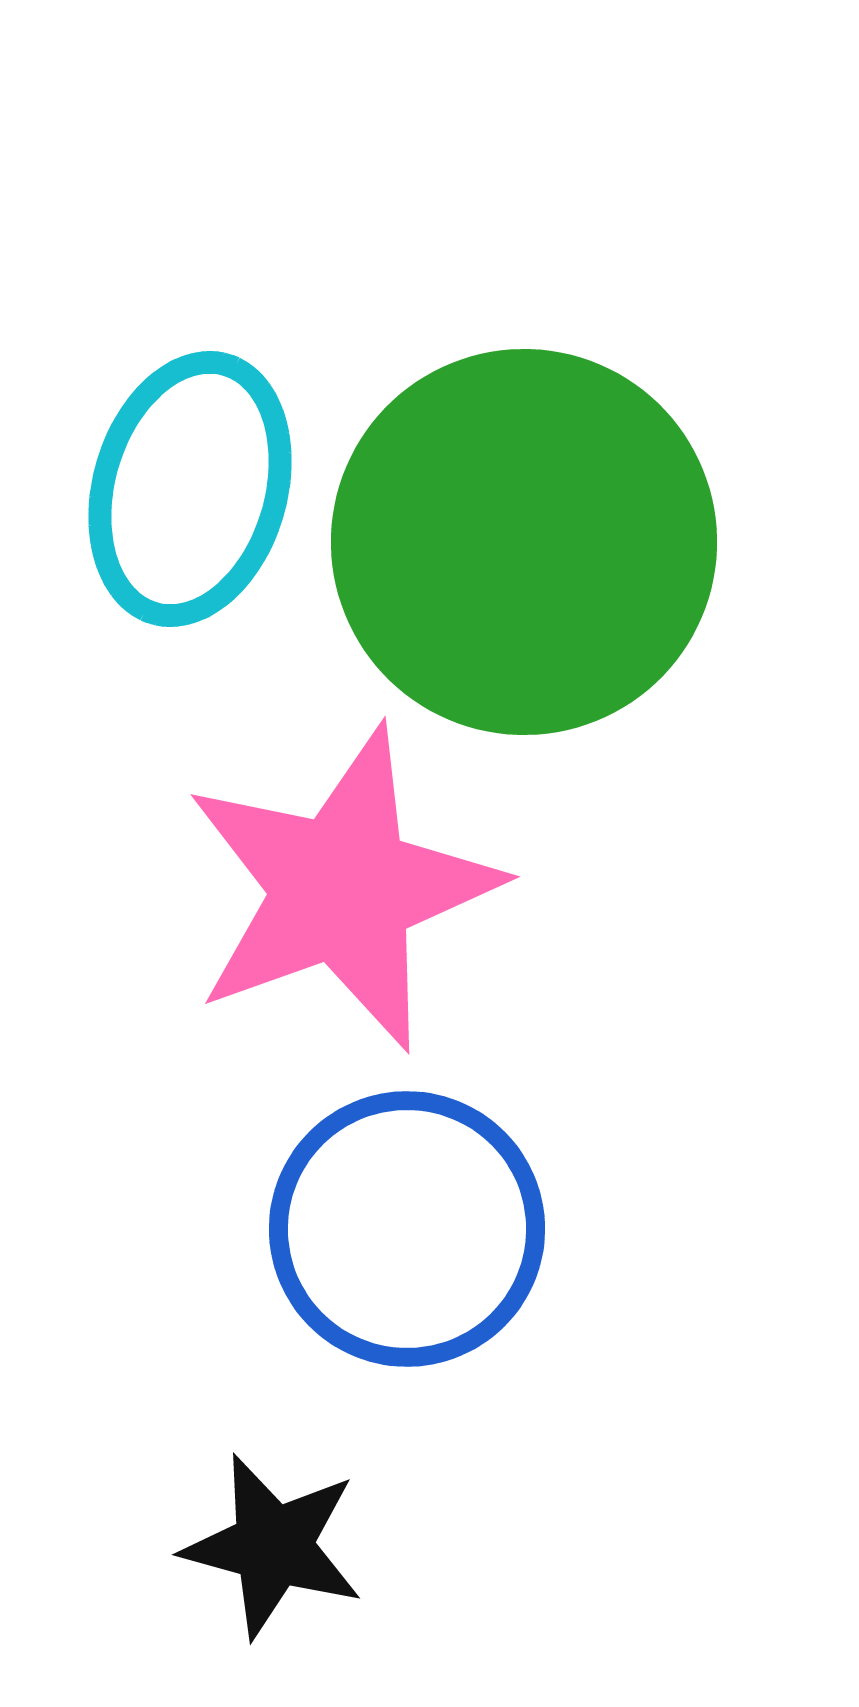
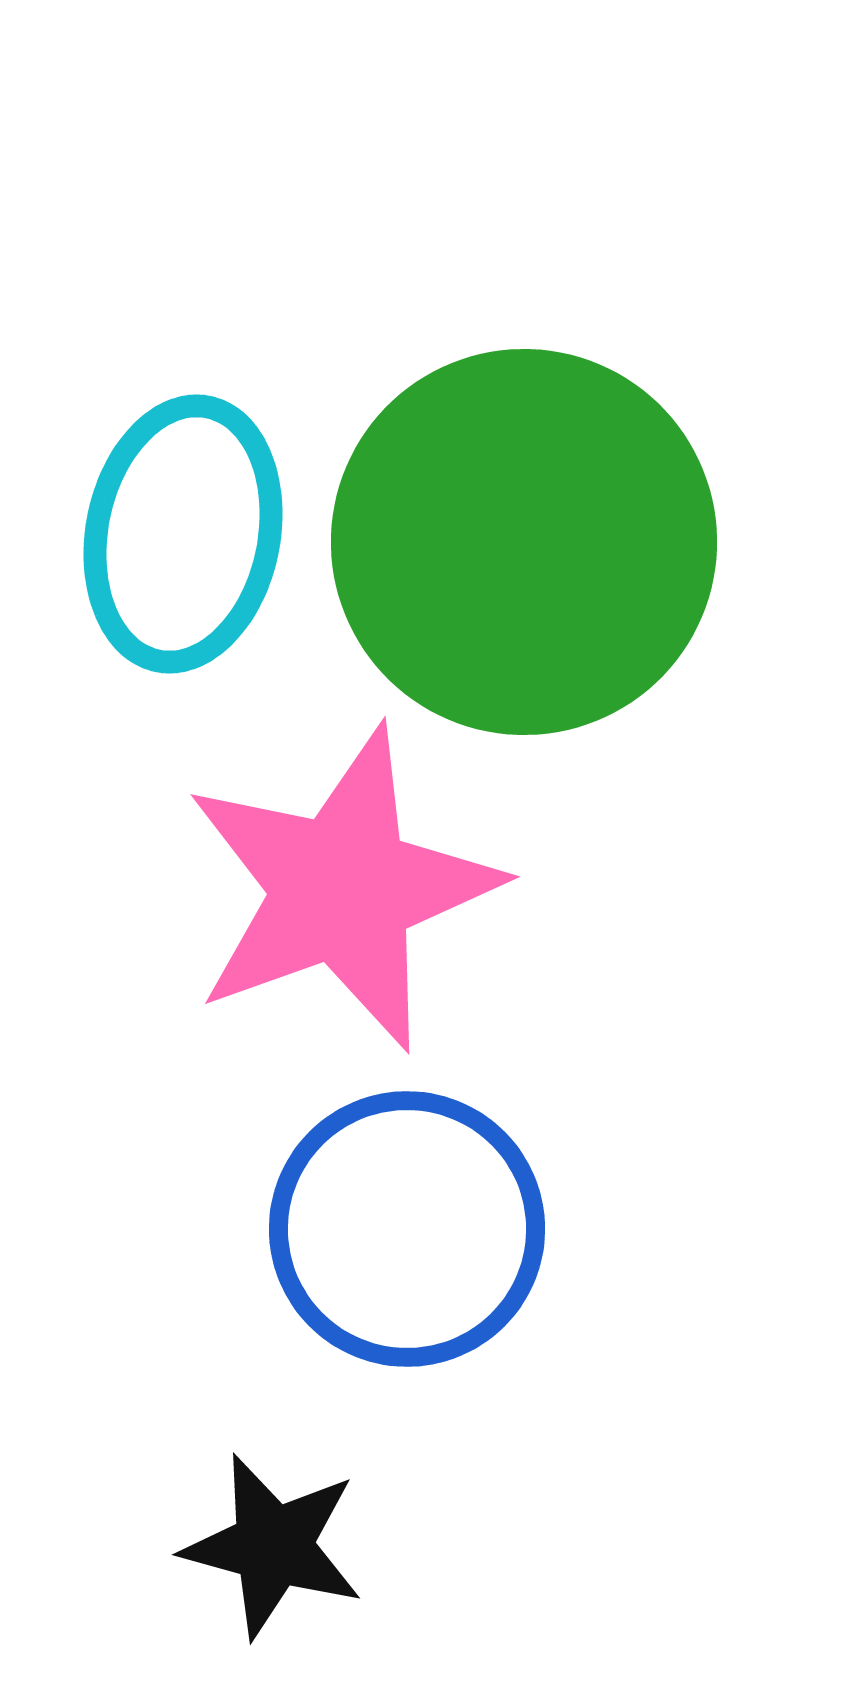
cyan ellipse: moved 7 px left, 45 px down; rotated 5 degrees counterclockwise
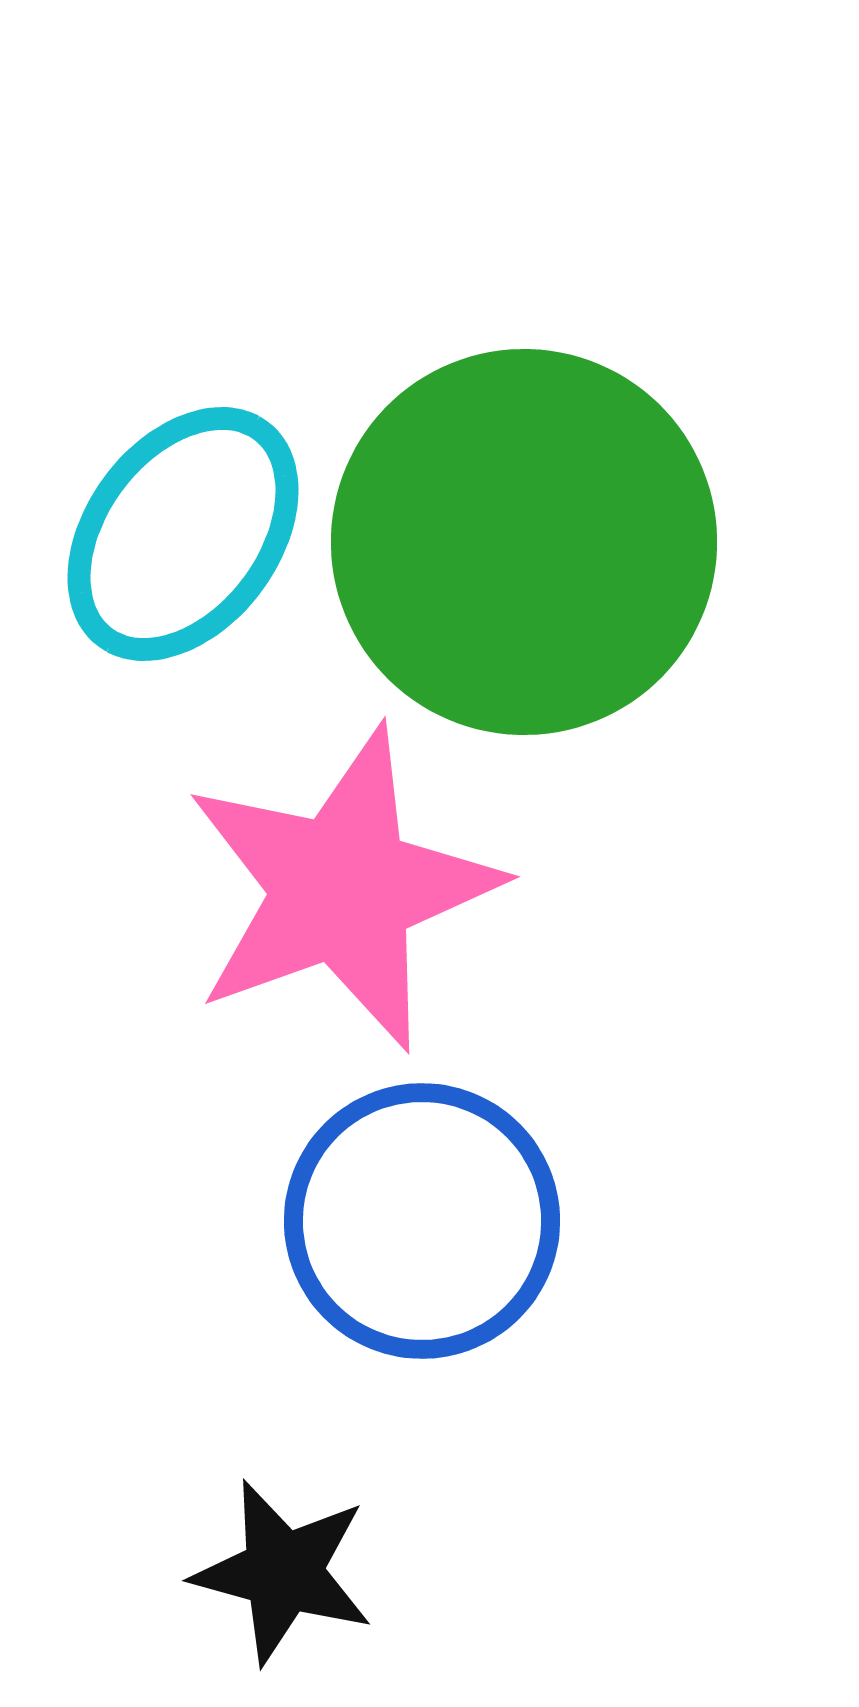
cyan ellipse: rotated 26 degrees clockwise
blue circle: moved 15 px right, 8 px up
black star: moved 10 px right, 26 px down
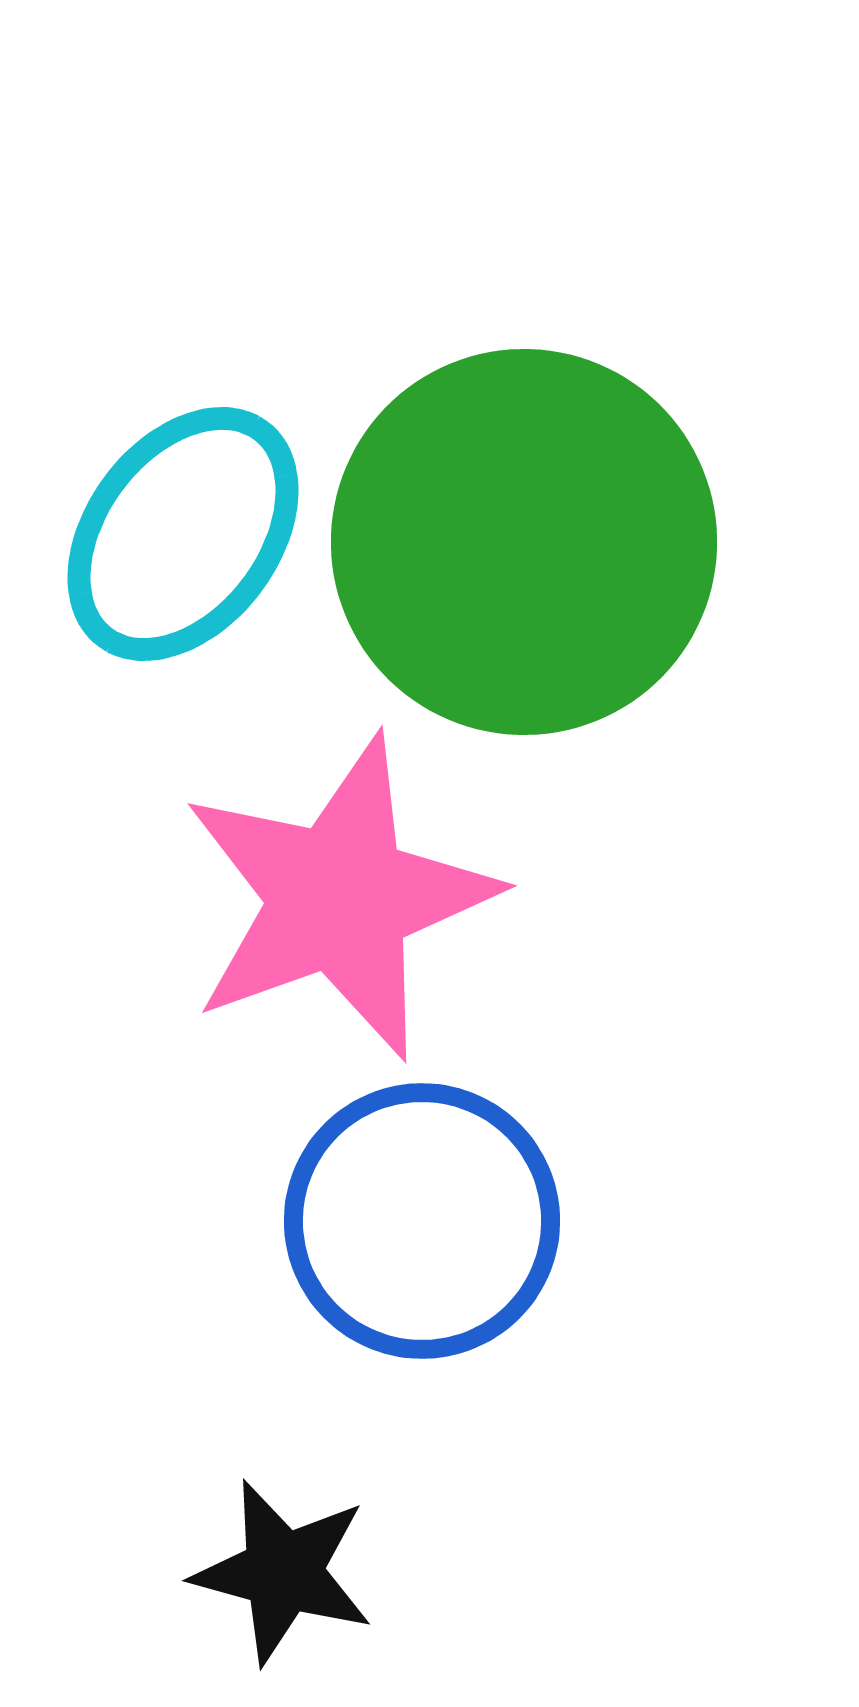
pink star: moved 3 px left, 9 px down
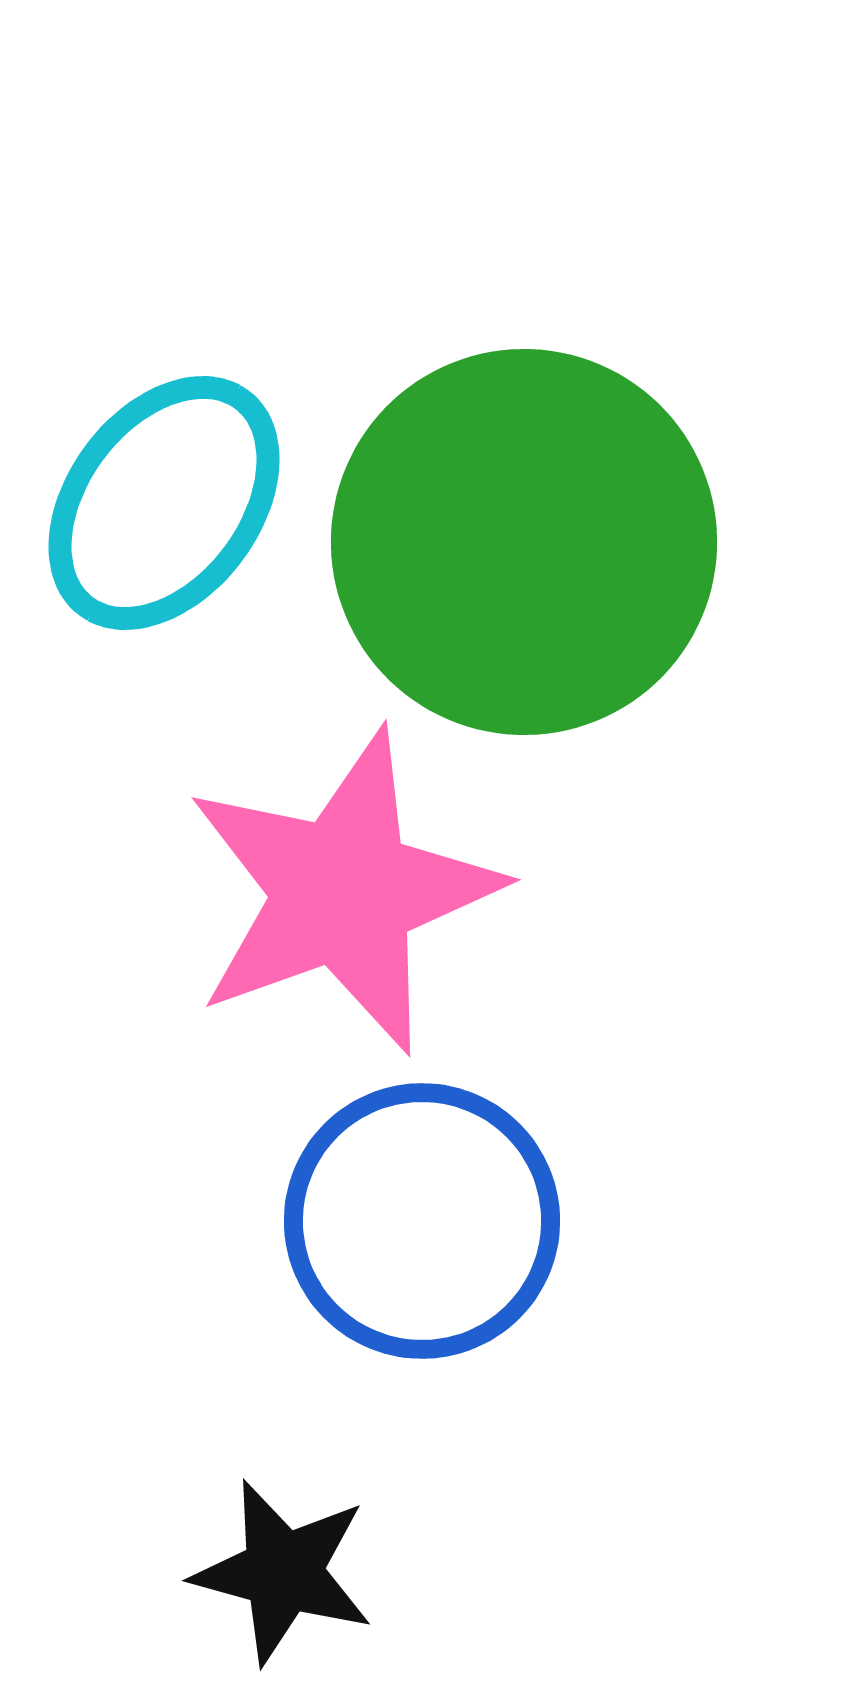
cyan ellipse: moved 19 px left, 31 px up
pink star: moved 4 px right, 6 px up
